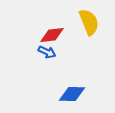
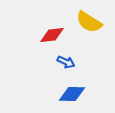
yellow semicircle: rotated 144 degrees clockwise
blue arrow: moved 19 px right, 10 px down
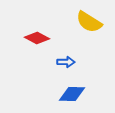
red diamond: moved 15 px left, 3 px down; rotated 35 degrees clockwise
blue arrow: rotated 24 degrees counterclockwise
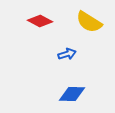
red diamond: moved 3 px right, 17 px up
blue arrow: moved 1 px right, 8 px up; rotated 18 degrees counterclockwise
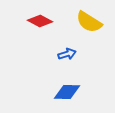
blue diamond: moved 5 px left, 2 px up
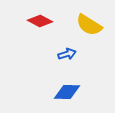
yellow semicircle: moved 3 px down
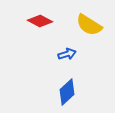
blue diamond: rotated 44 degrees counterclockwise
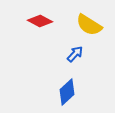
blue arrow: moved 8 px right; rotated 30 degrees counterclockwise
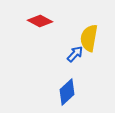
yellow semicircle: moved 13 px down; rotated 68 degrees clockwise
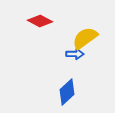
yellow semicircle: moved 4 px left; rotated 44 degrees clockwise
blue arrow: rotated 48 degrees clockwise
